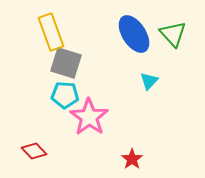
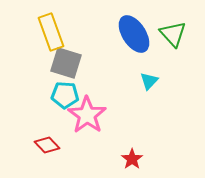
pink star: moved 2 px left, 2 px up
red diamond: moved 13 px right, 6 px up
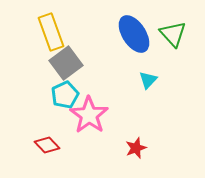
gray square: rotated 36 degrees clockwise
cyan triangle: moved 1 px left, 1 px up
cyan pentagon: rotated 28 degrees counterclockwise
pink star: moved 2 px right
red star: moved 4 px right, 11 px up; rotated 15 degrees clockwise
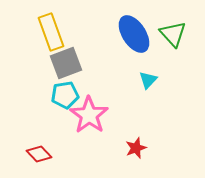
gray square: rotated 16 degrees clockwise
cyan pentagon: rotated 16 degrees clockwise
red diamond: moved 8 px left, 9 px down
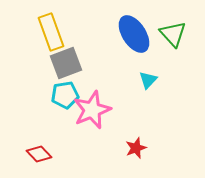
pink star: moved 3 px right, 5 px up; rotated 15 degrees clockwise
